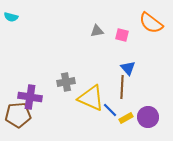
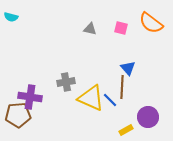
gray triangle: moved 7 px left, 2 px up; rotated 24 degrees clockwise
pink square: moved 1 px left, 7 px up
blue line: moved 10 px up
yellow rectangle: moved 12 px down
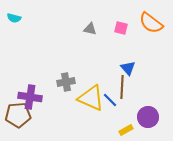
cyan semicircle: moved 3 px right, 1 px down
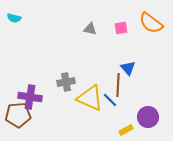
pink square: rotated 24 degrees counterclockwise
brown line: moved 4 px left, 2 px up
yellow triangle: moved 1 px left
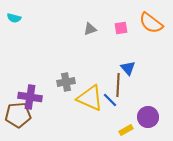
gray triangle: rotated 32 degrees counterclockwise
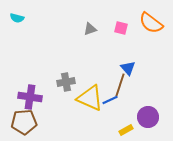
cyan semicircle: moved 3 px right
pink square: rotated 24 degrees clockwise
brown line: moved 2 px right; rotated 15 degrees clockwise
blue line: rotated 70 degrees counterclockwise
brown pentagon: moved 6 px right, 7 px down
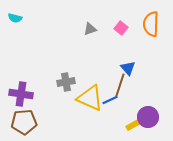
cyan semicircle: moved 2 px left
orange semicircle: moved 1 px down; rotated 55 degrees clockwise
pink square: rotated 24 degrees clockwise
purple cross: moved 9 px left, 3 px up
yellow rectangle: moved 7 px right, 5 px up
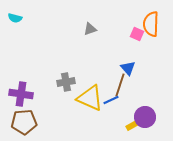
pink square: moved 16 px right, 6 px down; rotated 16 degrees counterclockwise
blue line: moved 1 px right
purple circle: moved 3 px left
